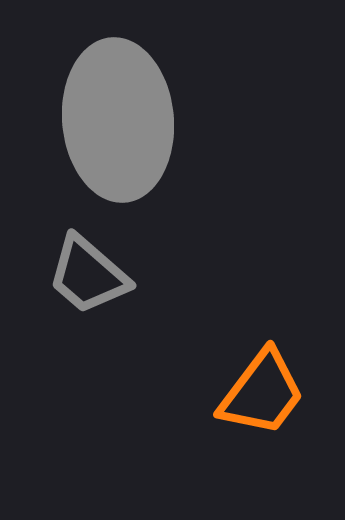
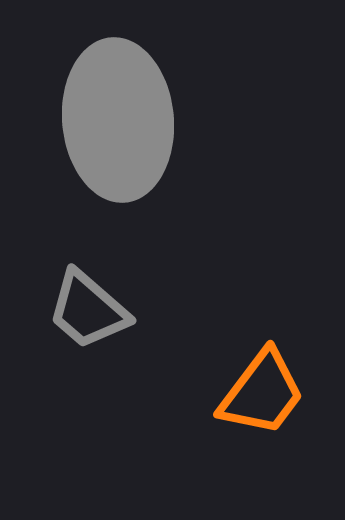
gray trapezoid: moved 35 px down
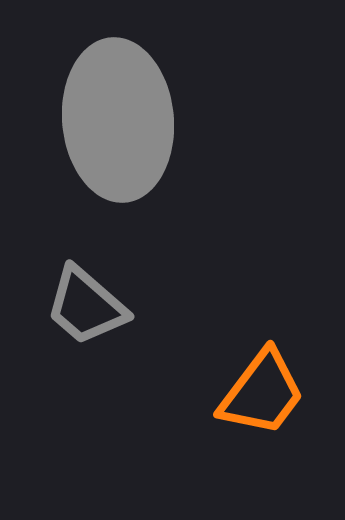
gray trapezoid: moved 2 px left, 4 px up
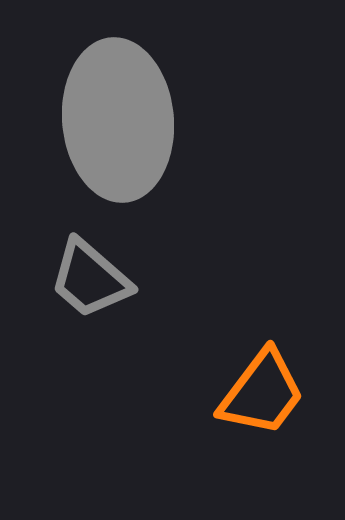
gray trapezoid: moved 4 px right, 27 px up
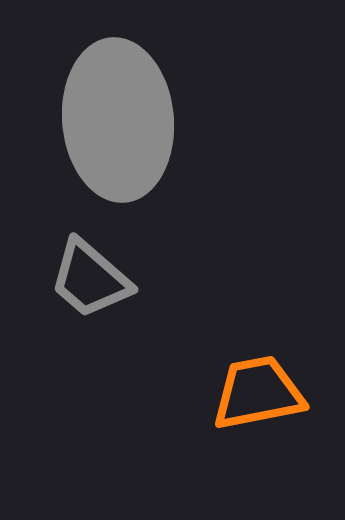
orange trapezoid: moved 4 px left; rotated 138 degrees counterclockwise
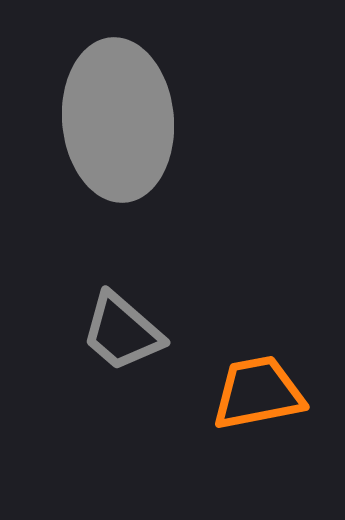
gray trapezoid: moved 32 px right, 53 px down
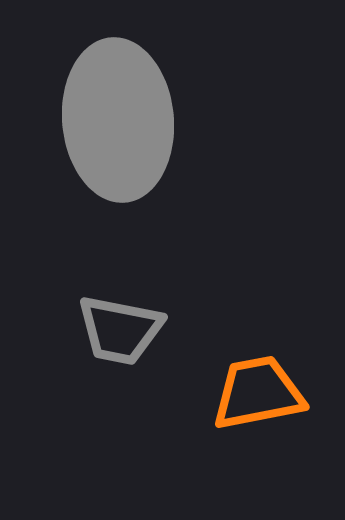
gray trapezoid: moved 2 px left, 2 px up; rotated 30 degrees counterclockwise
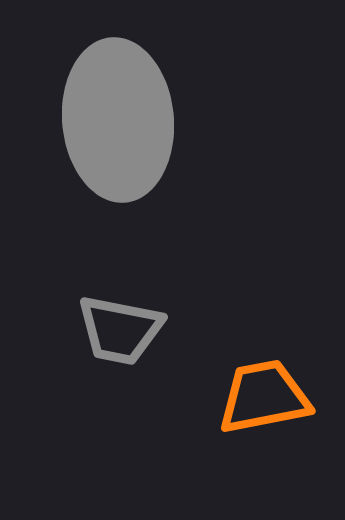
orange trapezoid: moved 6 px right, 4 px down
